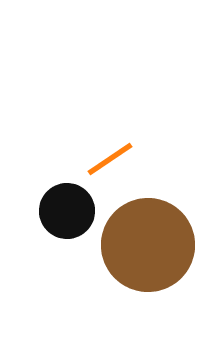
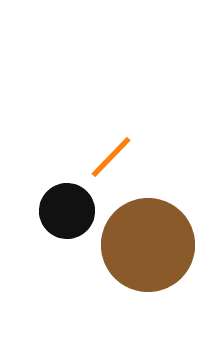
orange line: moved 1 px right, 2 px up; rotated 12 degrees counterclockwise
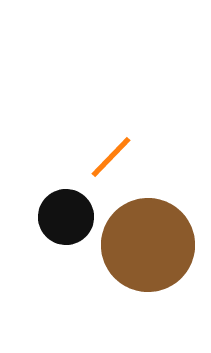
black circle: moved 1 px left, 6 px down
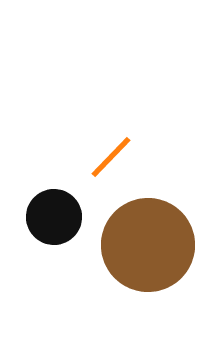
black circle: moved 12 px left
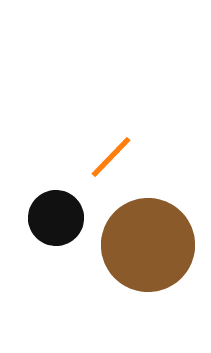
black circle: moved 2 px right, 1 px down
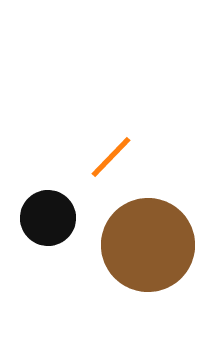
black circle: moved 8 px left
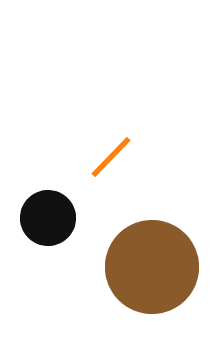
brown circle: moved 4 px right, 22 px down
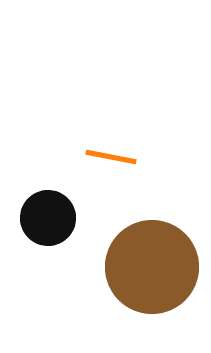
orange line: rotated 57 degrees clockwise
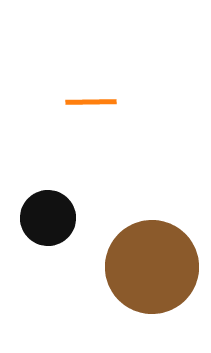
orange line: moved 20 px left, 55 px up; rotated 12 degrees counterclockwise
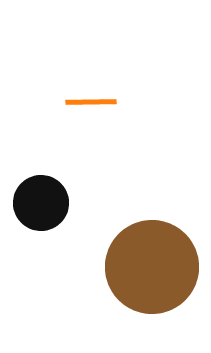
black circle: moved 7 px left, 15 px up
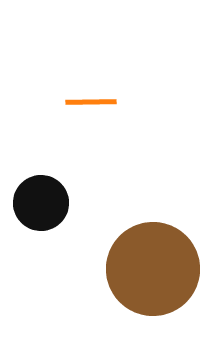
brown circle: moved 1 px right, 2 px down
